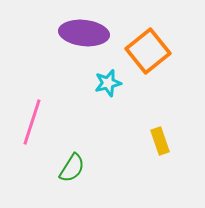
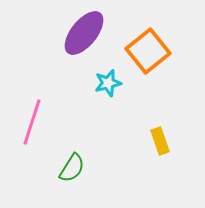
purple ellipse: rotated 57 degrees counterclockwise
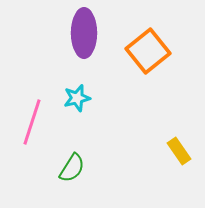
purple ellipse: rotated 39 degrees counterclockwise
cyan star: moved 31 px left, 15 px down
yellow rectangle: moved 19 px right, 10 px down; rotated 16 degrees counterclockwise
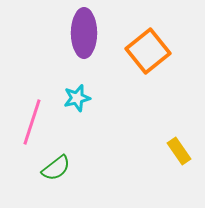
green semicircle: moved 16 px left; rotated 20 degrees clockwise
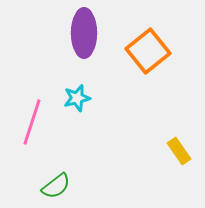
green semicircle: moved 18 px down
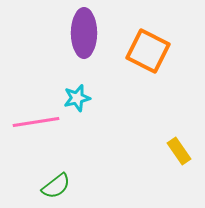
orange square: rotated 24 degrees counterclockwise
pink line: moved 4 px right; rotated 63 degrees clockwise
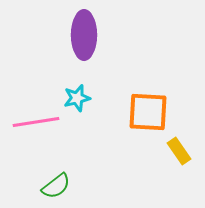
purple ellipse: moved 2 px down
orange square: moved 61 px down; rotated 24 degrees counterclockwise
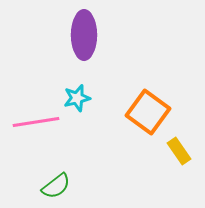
orange square: rotated 33 degrees clockwise
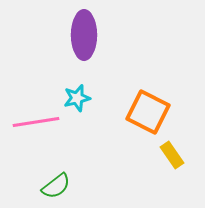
orange square: rotated 9 degrees counterclockwise
yellow rectangle: moved 7 px left, 4 px down
